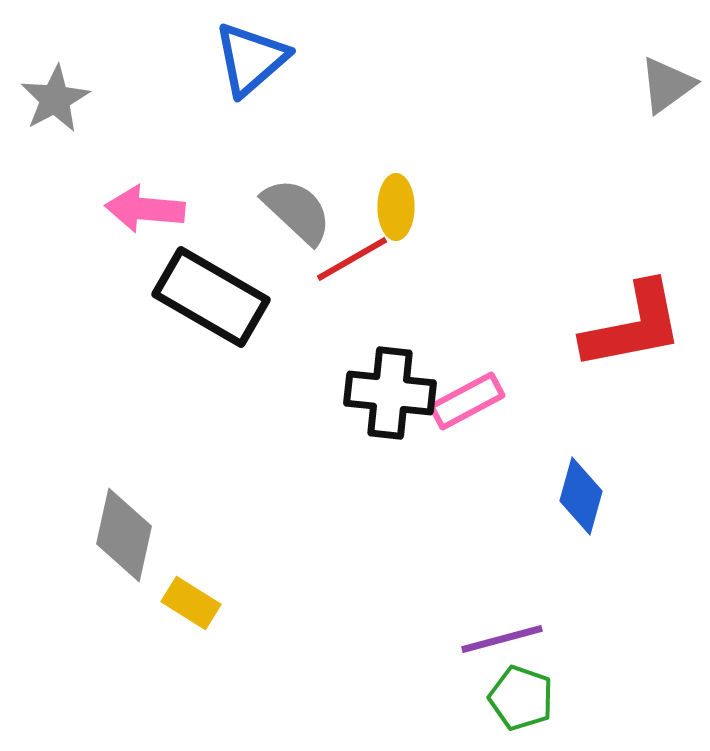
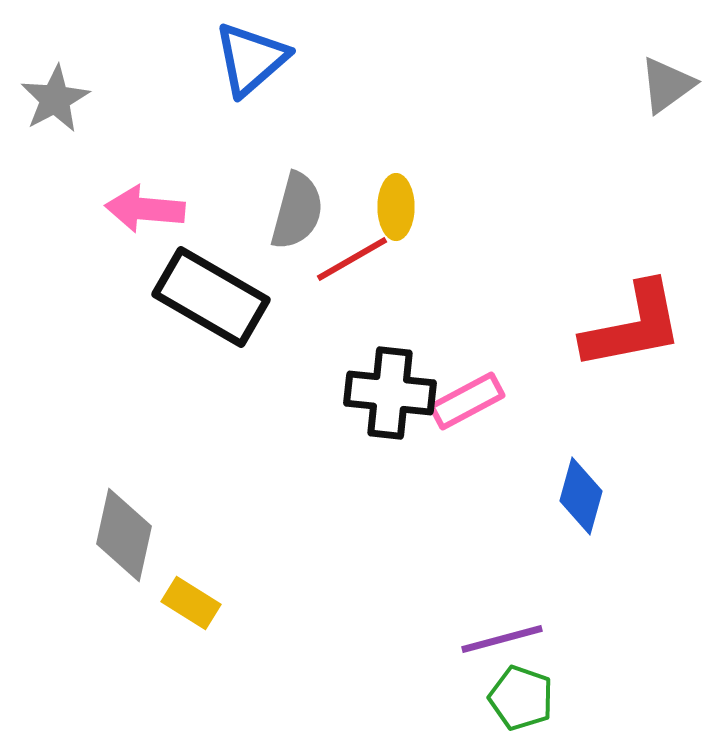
gray semicircle: rotated 62 degrees clockwise
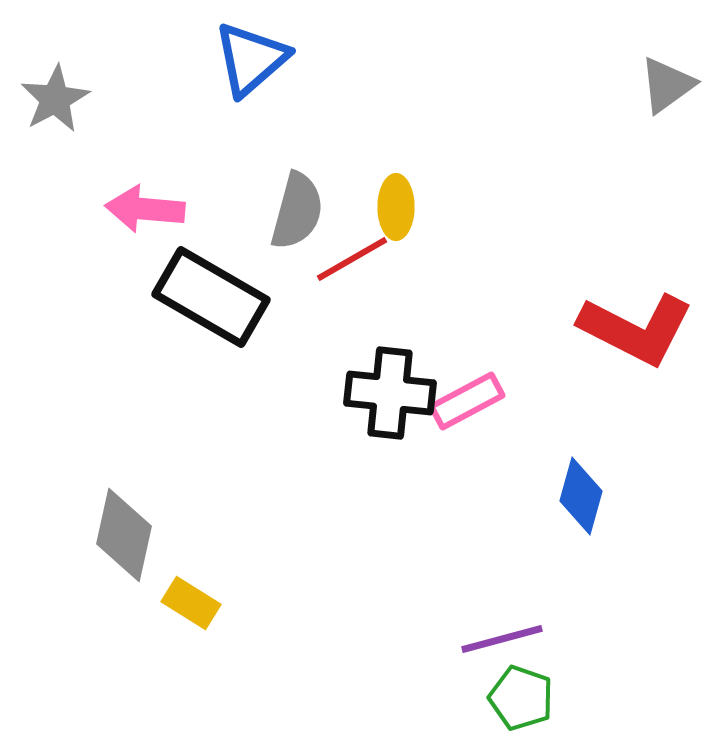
red L-shape: moved 3 px right, 3 px down; rotated 38 degrees clockwise
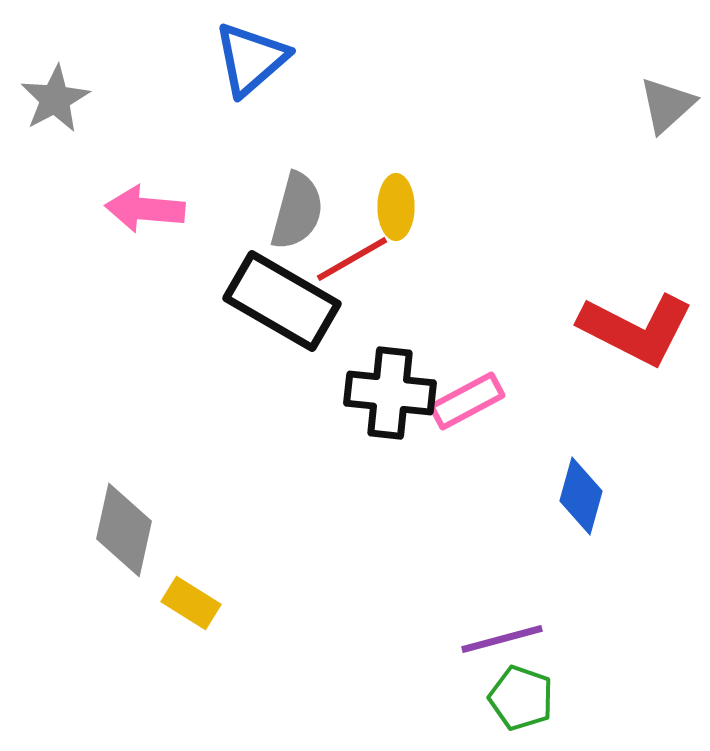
gray triangle: moved 20 px down; rotated 6 degrees counterclockwise
black rectangle: moved 71 px right, 4 px down
gray diamond: moved 5 px up
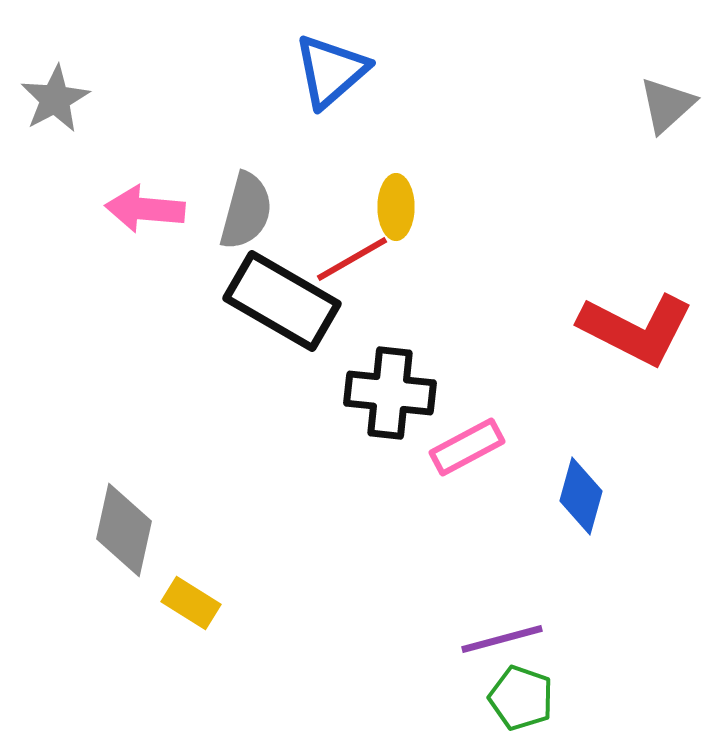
blue triangle: moved 80 px right, 12 px down
gray semicircle: moved 51 px left
pink rectangle: moved 46 px down
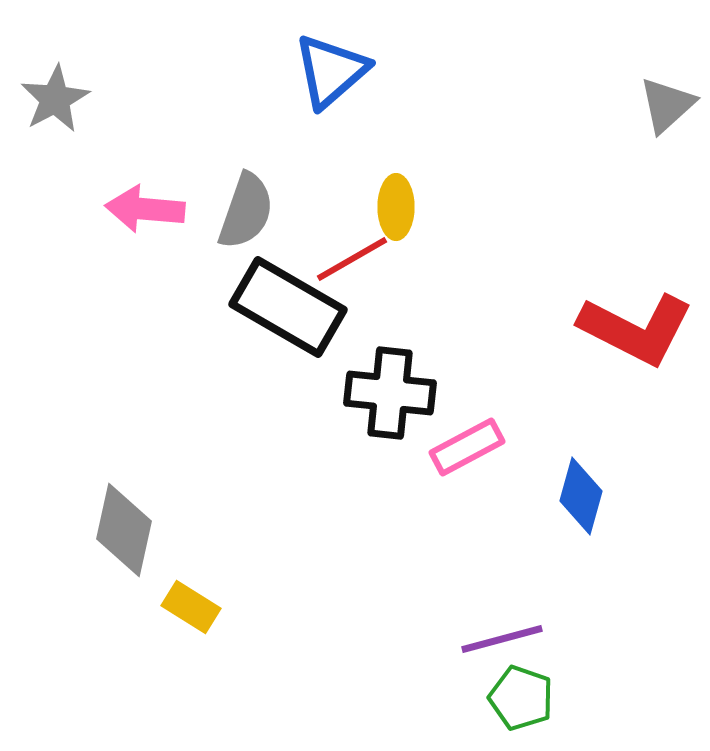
gray semicircle: rotated 4 degrees clockwise
black rectangle: moved 6 px right, 6 px down
yellow rectangle: moved 4 px down
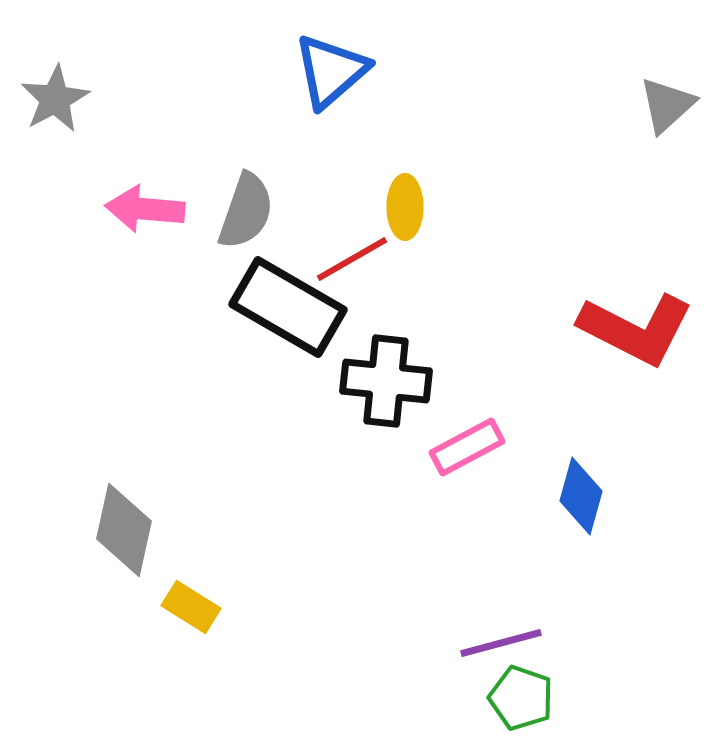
yellow ellipse: moved 9 px right
black cross: moved 4 px left, 12 px up
purple line: moved 1 px left, 4 px down
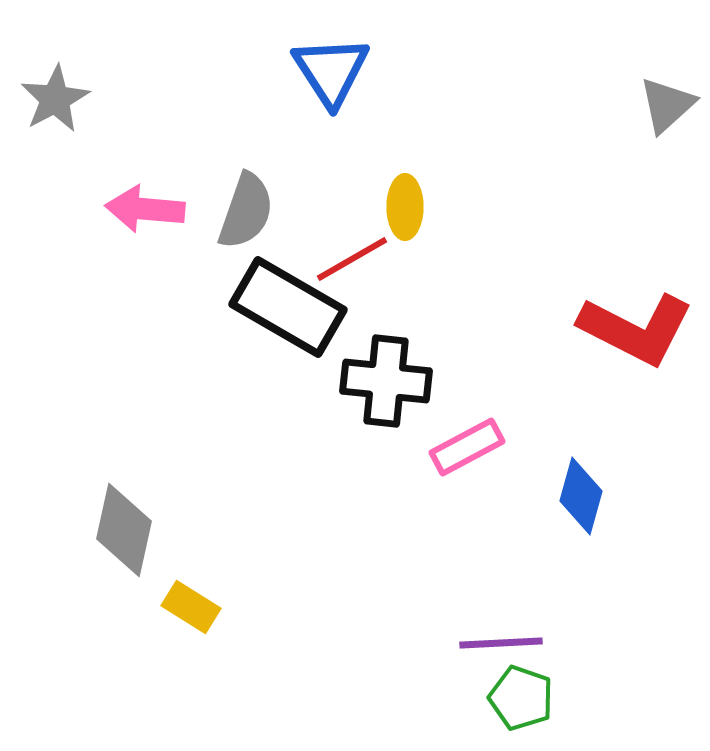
blue triangle: rotated 22 degrees counterclockwise
purple line: rotated 12 degrees clockwise
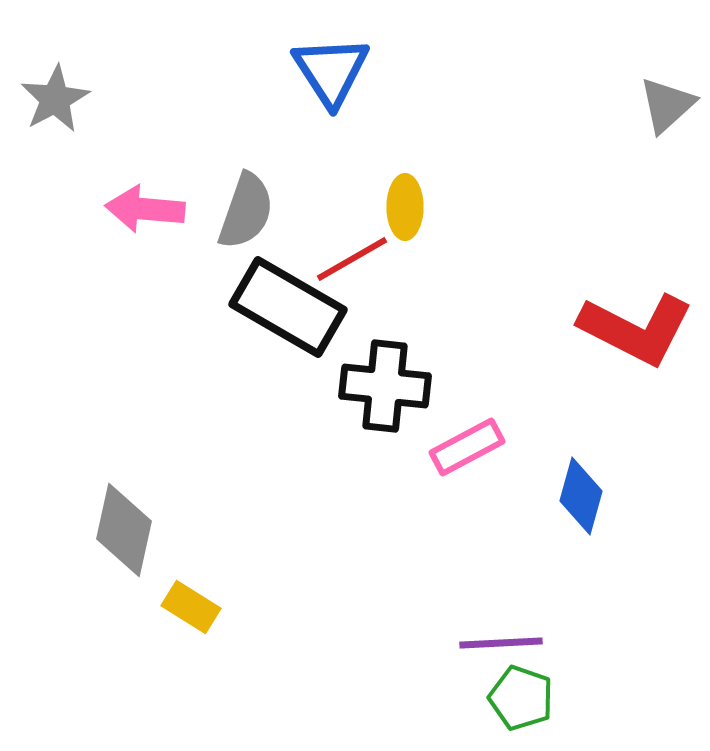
black cross: moved 1 px left, 5 px down
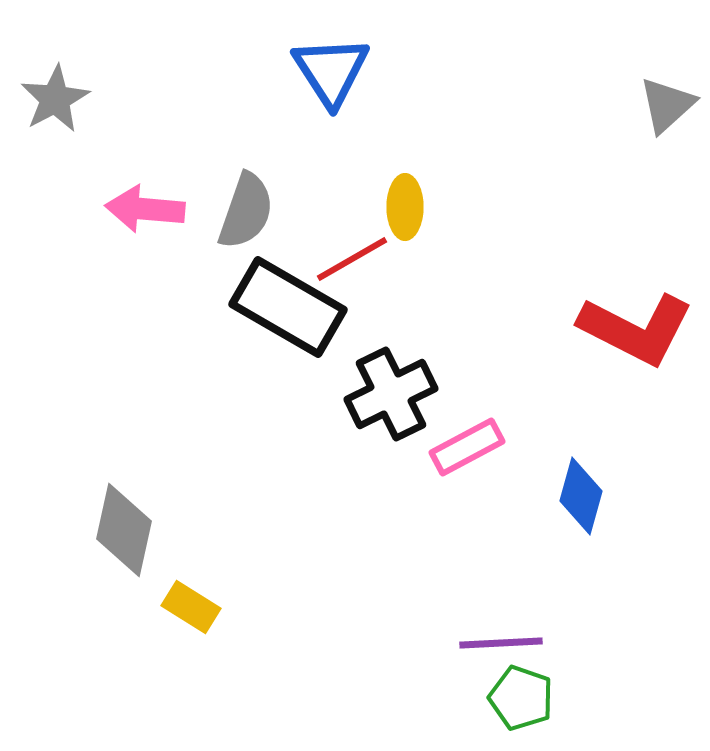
black cross: moved 6 px right, 8 px down; rotated 32 degrees counterclockwise
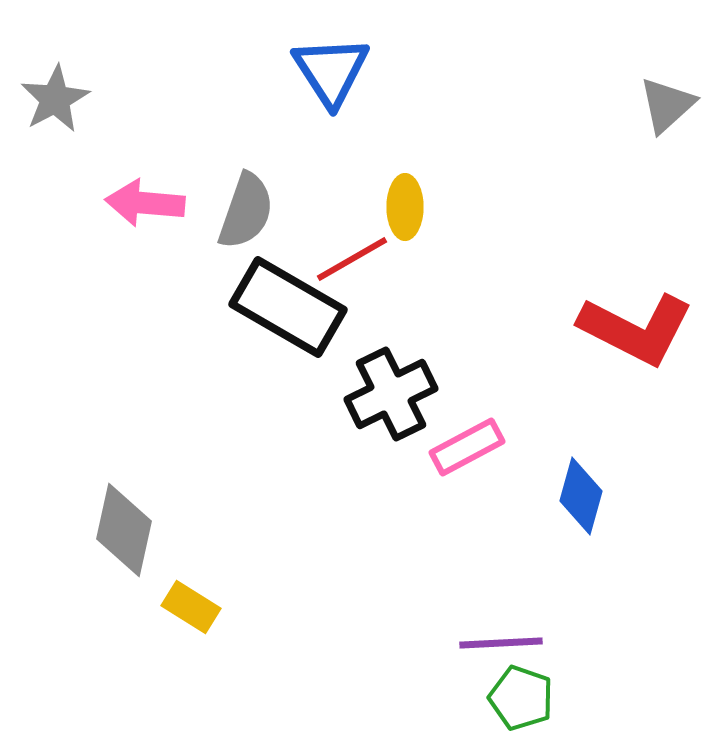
pink arrow: moved 6 px up
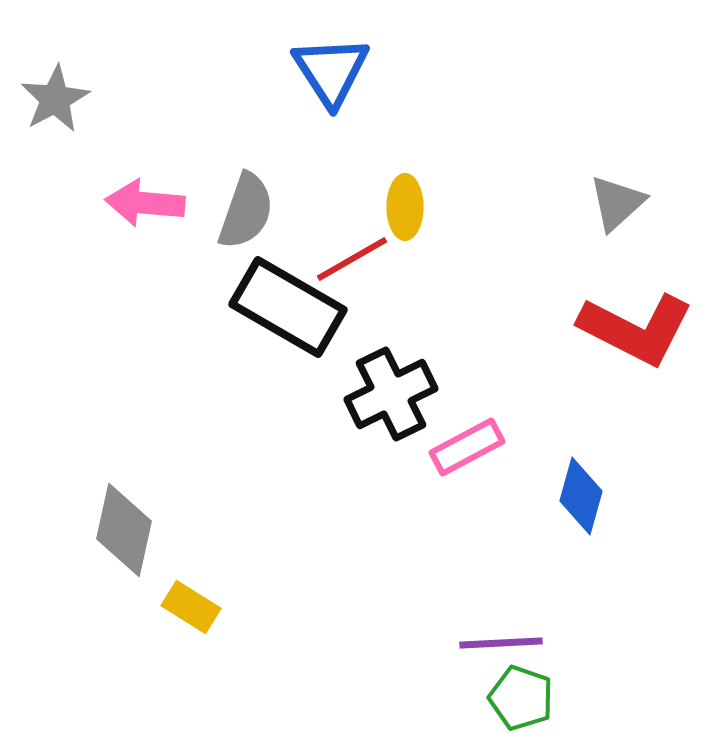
gray triangle: moved 50 px left, 98 px down
